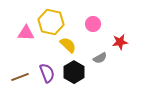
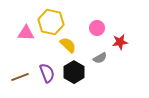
pink circle: moved 4 px right, 4 px down
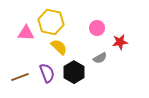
yellow semicircle: moved 9 px left, 2 px down
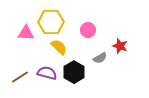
yellow hexagon: rotated 15 degrees counterclockwise
pink circle: moved 9 px left, 2 px down
red star: moved 4 px down; rotated 28 degrees clockwise
purple semicircle: rotated 54 degrees counterclockwise
brown line: rotated 12 degrees counterclockwise
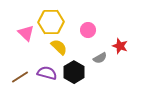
pink triangle: rotated 42 degrees clockwise
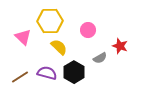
yellow hexagon: moved 1 px left, 1 px up
pink triangle: moved 3 px left, 4 px down
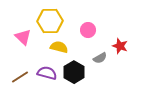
yellow semicircle: rotated 30 degrees counterclockwise
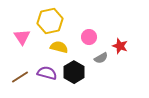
yellow hexagon: rotated 10 degrees counterclockwise
pink circle: moved 1 px right, 7 px down
pink triangle: moved 1 px left; rotated 12 degrees clockwise
gray semicircle: moved 1 px right
